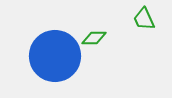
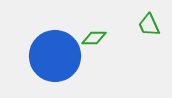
green trapezoid: moved 5 px right, 6 px down
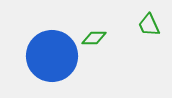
blue circle: moved 3 px left
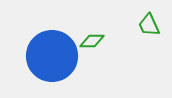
green diamond: moved 2 px left, 3 px down
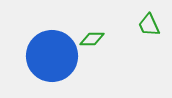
green diamond: moved 2 px up
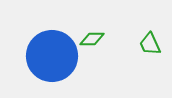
green trapezoid: moved 1 px right, 19 px down
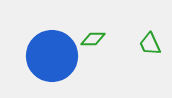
green diamond: moved 1 px right
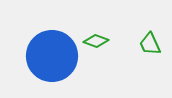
green diamond: moved 3 px right, 2 px down; rotated 20 degrees clockwise
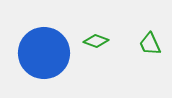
blue circle: moved 8 px left, 3 px up
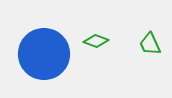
blue circle: moved 1 px down
